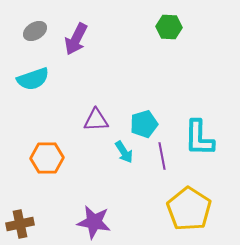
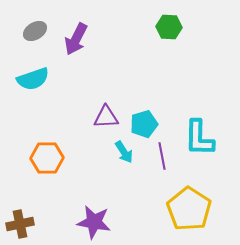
purple triangle: moved 10 px right, 3 px up
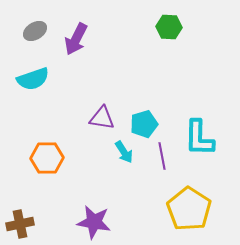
purple triangle: moved 4 px left, 1 px down; rotated 12 degrees clockwise
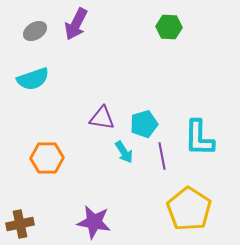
purple arrow: moved 15 px up
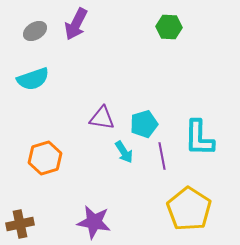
orange hexagon: moved 2 px left; rotated 16 degrees counterclockwise
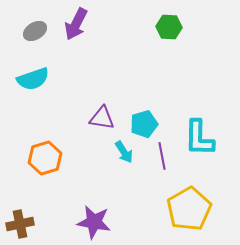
yellow pentagon: rotated 9 degrees clockwise
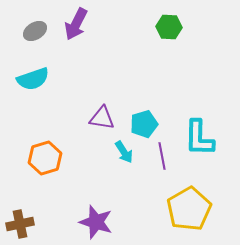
purple star: moved 2 px right; rotated 8 degrees clockwise
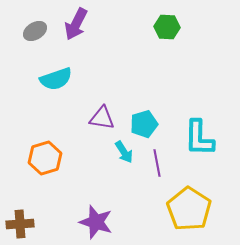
green hexagon: moved 2 px left
cyan semicircle: moved 23 px right
purple line: moved 5 px left, 7 px down
yellow pentagon: rotated 9 degrees counterclockwise
brown cross: rotated 8 degrees clockwise
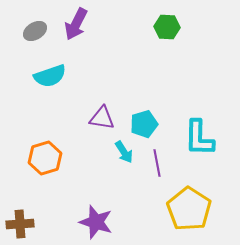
cyan semicircle: moved 6 px left, 3 px up
